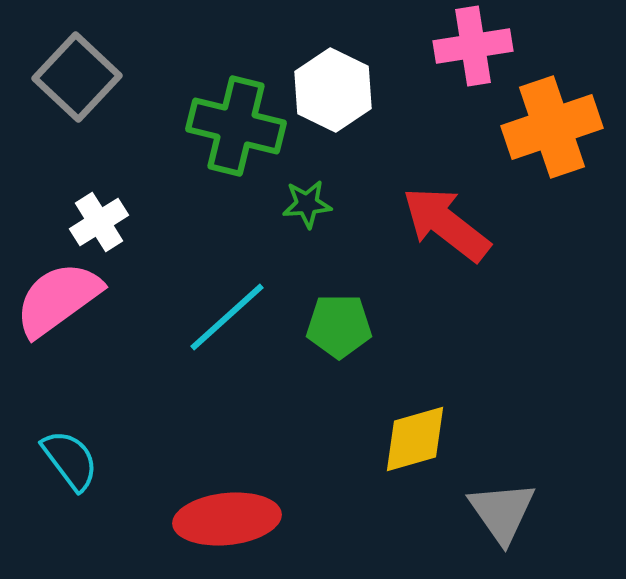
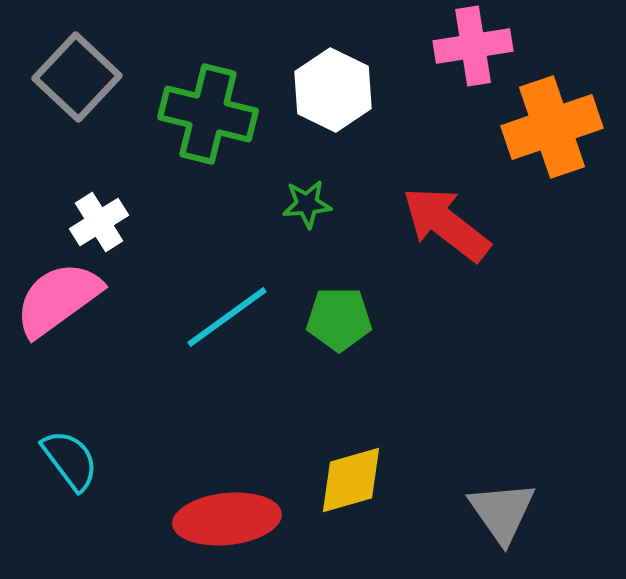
green cross: moved 28 px left, 12 px up
cyan line: rotated 6 degrees clockwise
green pentagon: moved 7 px up
yellow diamond: moved 64 px left, 41 px down
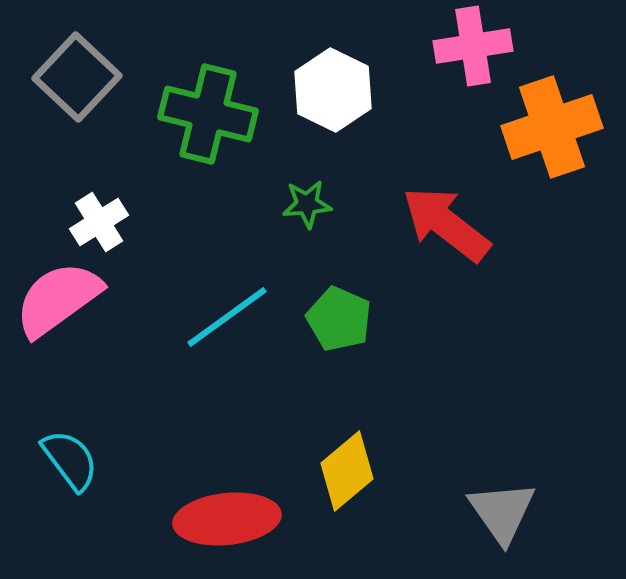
green pentagon: rotated 24 degrees clockwise
yellow diamond: moved 4 px left, 9 px up; rotated 24 degrees counterclockwise
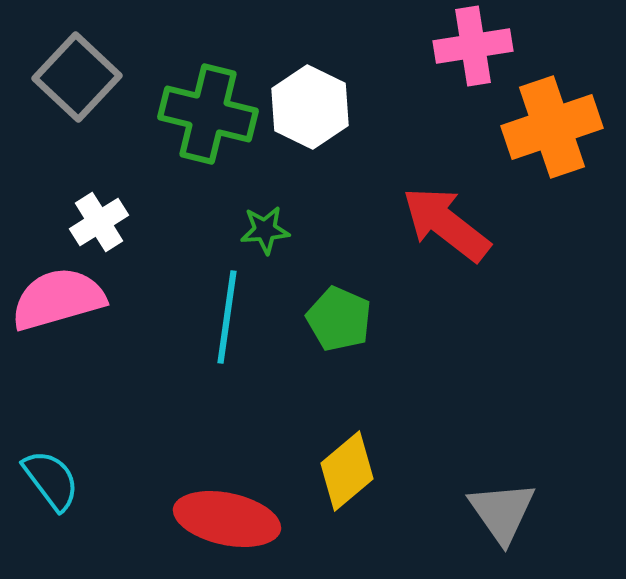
white hexagon: moved 23 px left, 17 px down
green star: moved 42 px left, 26 px down
pink semicircle: rotated 20 degrees clockwise
cyan line: rotated 46 degrees counterclockwise
cyan semicircle: moved 19 px left, 20 px down
red ellipse: rotated 18 degrees clockwise
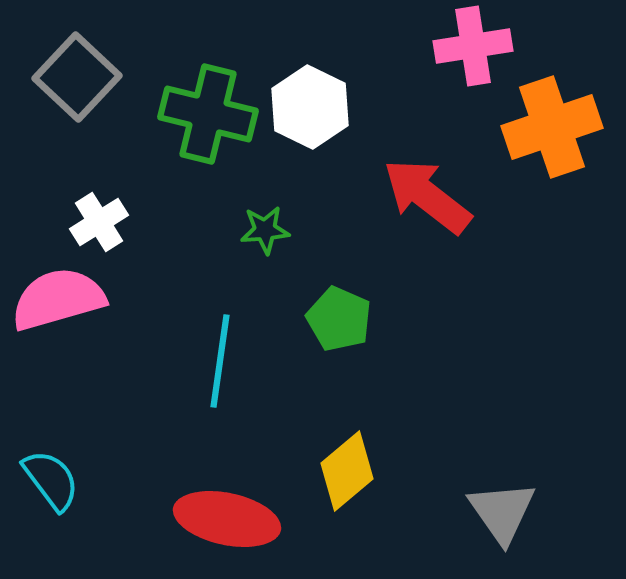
red arrow: moved 19 px left, 28 px up
cyan line: moved 7 px left, 44 px down
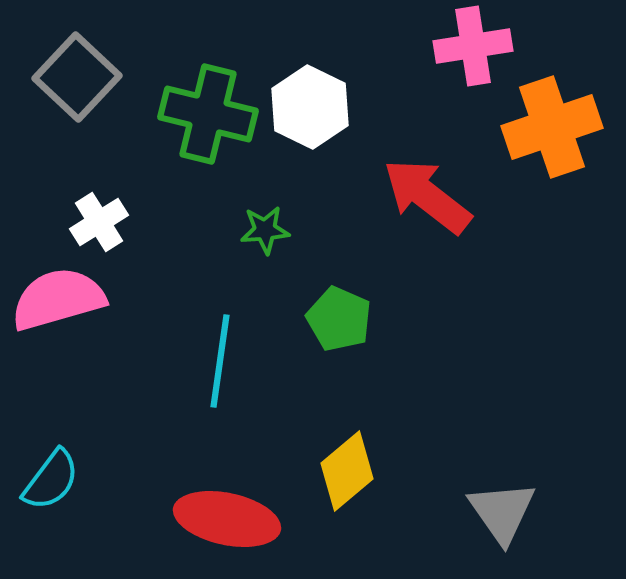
cyan semicircle: rotated 74 degrees clockwise
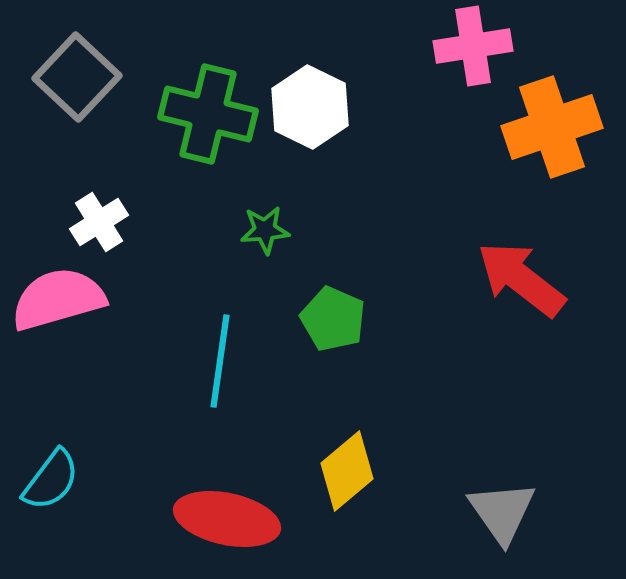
red arrow: moved 94 px right, 83 px down
green pentagon: moved 6 px left
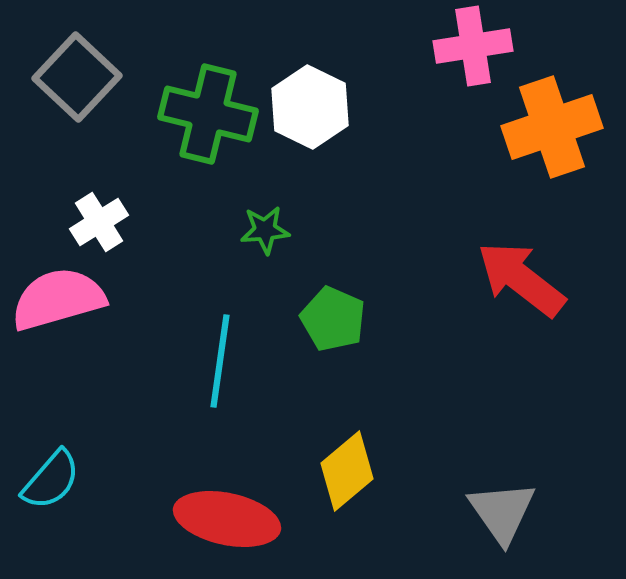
cyan semicircle: rotated 4 degrees clockwise
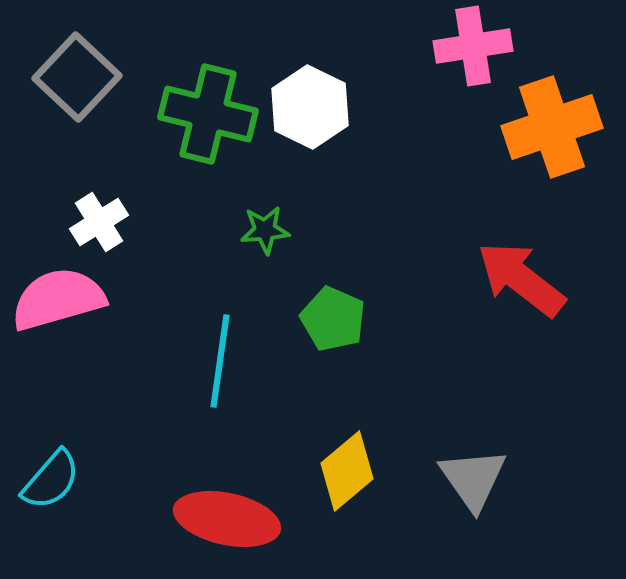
gray triangle: moved 29 px left, 33 px up
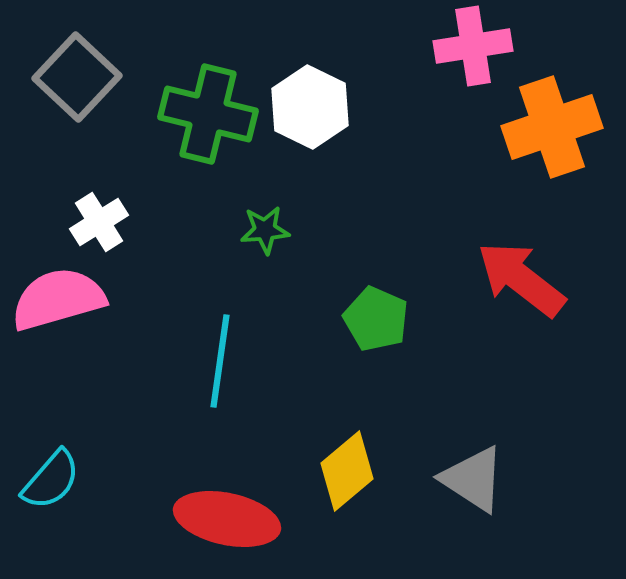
green pentagon: moved 43 px right
gray triangle: rotated 22 degrees counterclockwise
